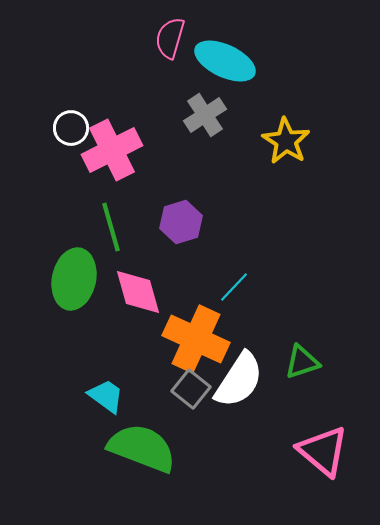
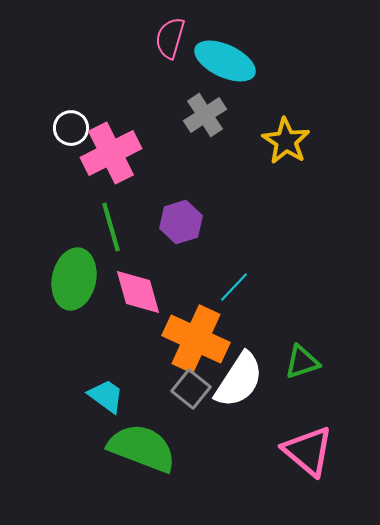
pink cross: moved 1 px left, 3 px down
pink triangle: moved 15 px left
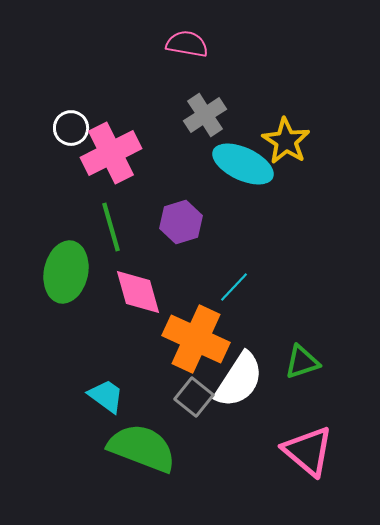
pink semicircle: moved 17 px right, 6 px down; rotated 84 degrees clockwise
cyan ellipse: moved 18 px right, 103 px down
green ellipse: moved 8 px left, 7 px up
gray square: moved 3 px right, 8 px down
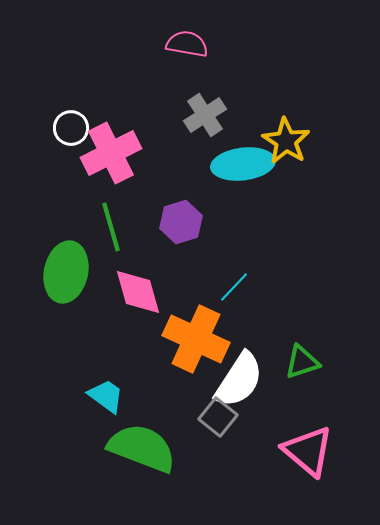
cyan ellipse: rotated 32 degrees counterclockwise
gray square: moved 24 px right, 20 px down
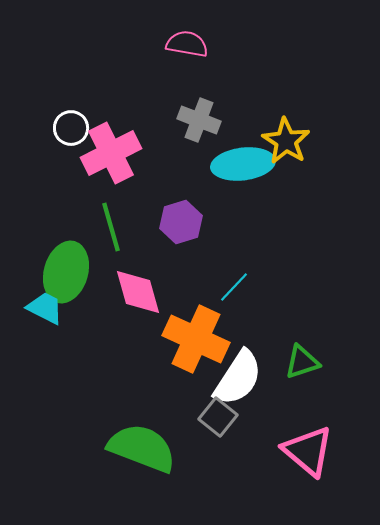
gray cross: moved 6 px left, 5 px down; rotated 36 degrees counterclockwise
green ellipse: rotated 4 degrees clockwise
white semicircle: moved 1 px left, 2 px up
cyan trapezoid: moved 61 px left, 88 px up; rotated 9 degrees counterclockwise
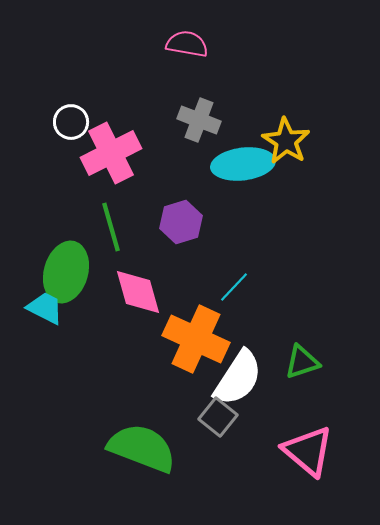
white circle: moved 6 px up
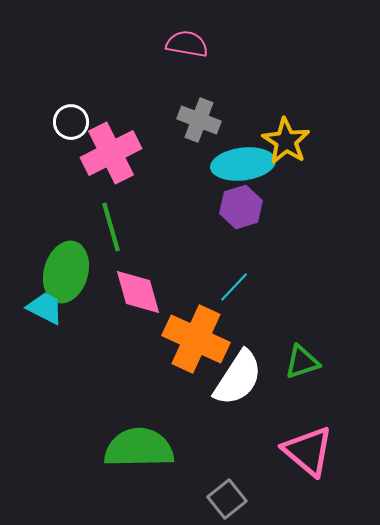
purple hexagon: moved 60 px right, 15 px up
gray square: moved 9 px right, 82 px down; rotated 12 degrees clockwise
green semicircle: moved 3 px left; rotated 22 degrees counterclockwise
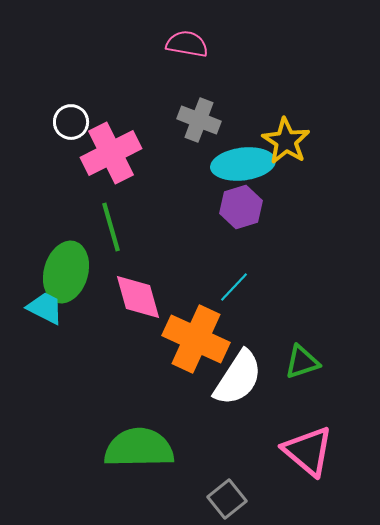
pink diamond: moved 5 px down
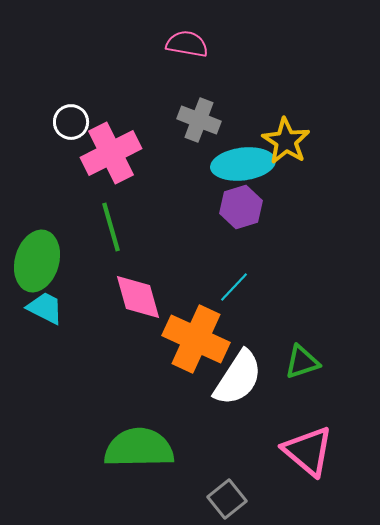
green ellipse: moved 29 px left, 11 px up
